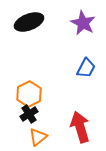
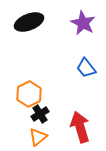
blue trapezoid: rotated 115 degrees clockwise
black cross: moved 11 px right
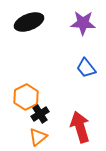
purple star: rotated 25 degrees counterclockwise
orange hexagon: moved 3 px left, 3 px down
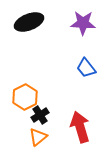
orange hexagon: moved 1 px left
black cross: moved 1 px down
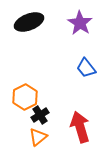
purple star: moved 3 px left; rotated 30 degrees clockwise
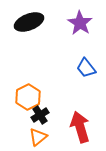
orange hexagon: moved 3 px right
